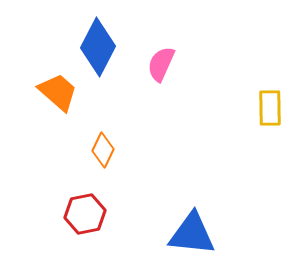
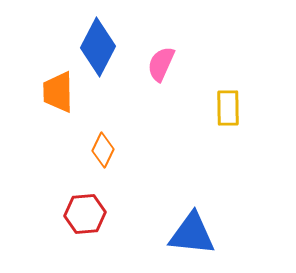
orange trapezoid: rotated 132 degrees counterclockwise
yellow rectangle: moved 42 px left
red hexagon: rotated 6 degrees clockwise
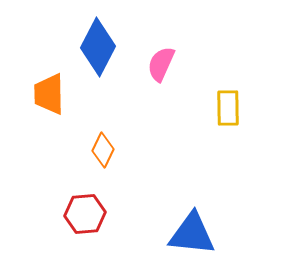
orange trapezoid: moved 9 px left, 2 px down
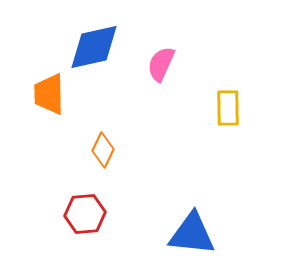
blue diamond: moved 4 px left; rotated 50 degrees clockwise
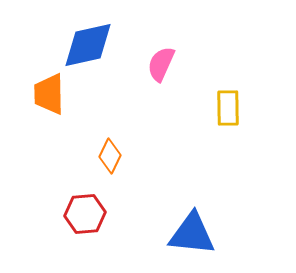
blue diamond: moved 6 px left, 2 px up
orange diamond: moved 7 px right, 6 px down
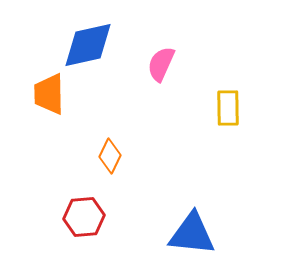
red hexagon: moved 1 px left, 3 px down
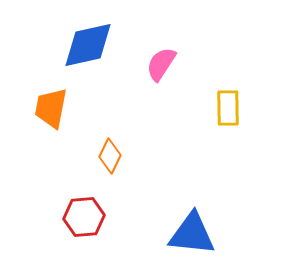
pink semicircle: rotated 9 degrees clockwise
orange trapezoid: moved 2 px right, 14 px down; rotated 12 degrees clockwise
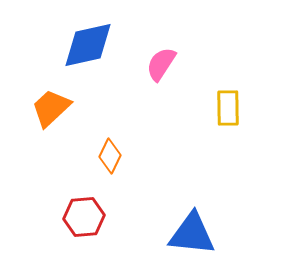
orange trapezoid: rotated 36 degrees clockwise
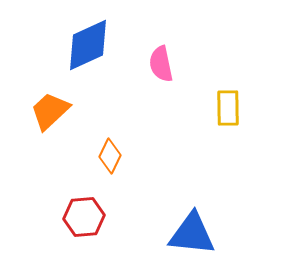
blue diamond: rotated 12 degrees counterclockwise
pink semicircle: rotated 45 degrees counterclockwise
orange trapezoid: moved 1 px left, 3 px down
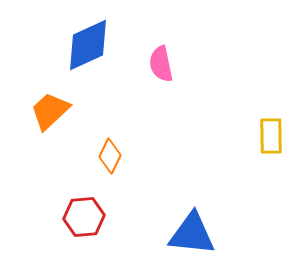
yellow rectangle: moved 43 px right, 28 px down
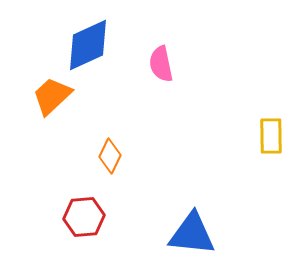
orange trapezoid: moved 2 px right, 15 px up
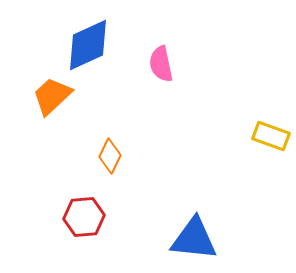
yellow rectangle: rotated 69 degrees counterclockwise
blue triangle: moved 2 px right, 5 px down
